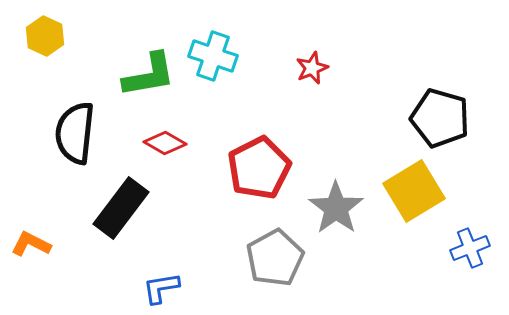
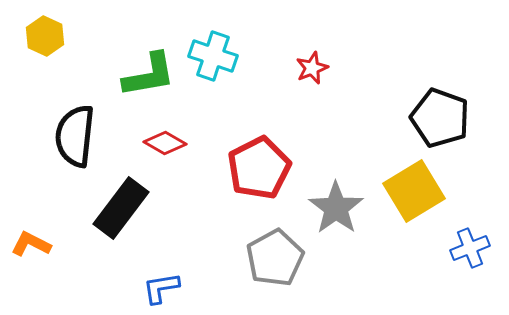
black pentagon: rotated 4 degrees clockwise
black semicircle: moved 3 px down
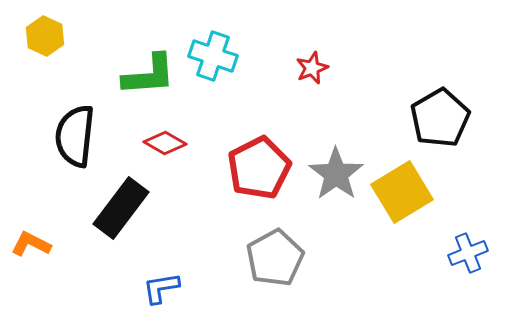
green L-shape: rotated 6 degrees clockwise
black pentagon: rotated 22 degrees clockwise
yellow square: moved 12 px left, 1 px down
gray star: moved 34 px up
blue cross: moved 2 px left, 5 px down
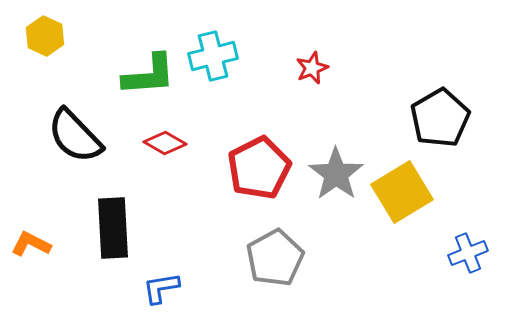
cyan cross: rotated 33 degrees counterclockwise
black semicircle: rotated 50 degrees counterclockwise
black rectangle: moved 8 px left, 20 px down; rotated 40 degrees counterclockwise
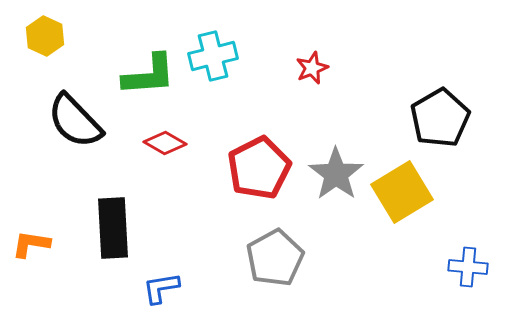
black semicircle: moved 15 px up
orange L-shape: rotated 18 degrees counterclockwise
blue cross: moved 14 px down; rotated 27 degrees clockwise
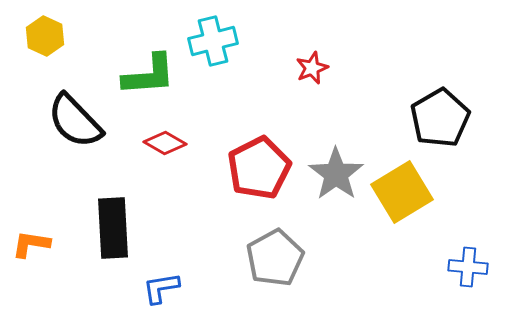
cyan cross: moved 15 px up
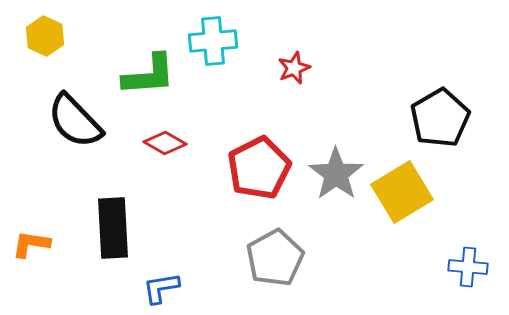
cyan cross: rotated 9 degrees clockwise
red star: moved 18 px left
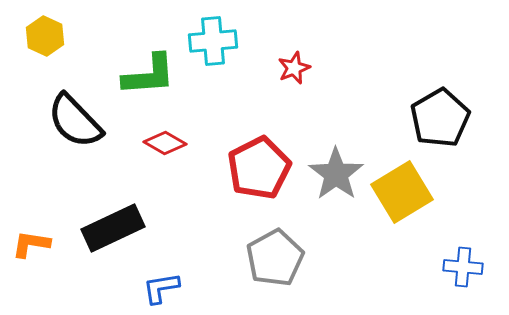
black rectangle: rotated 68 degrees clockwise
blue cross: moved 5 px left
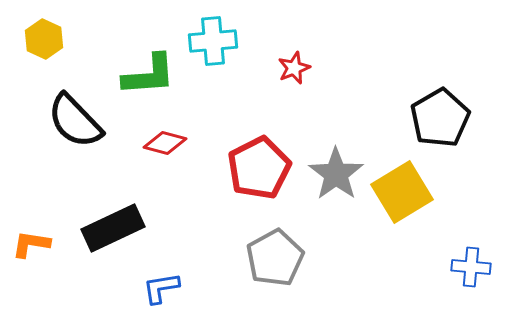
yellow hexagon: moved 1 px left, 3 px down
red diamond: rotated 15 degrees counterclockwise
blue cross: moved 8 px right
